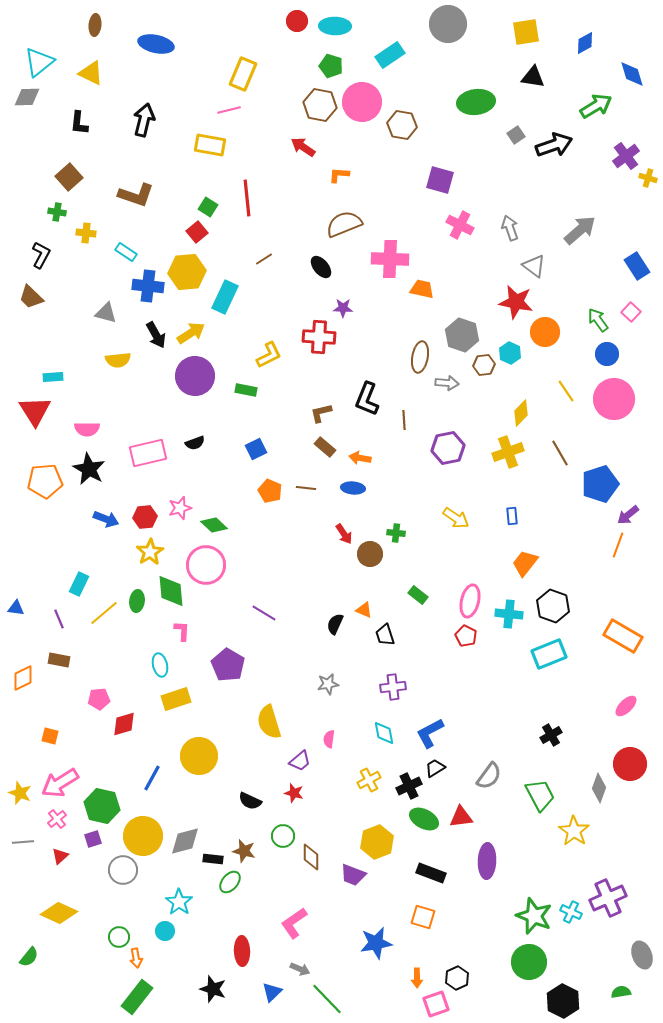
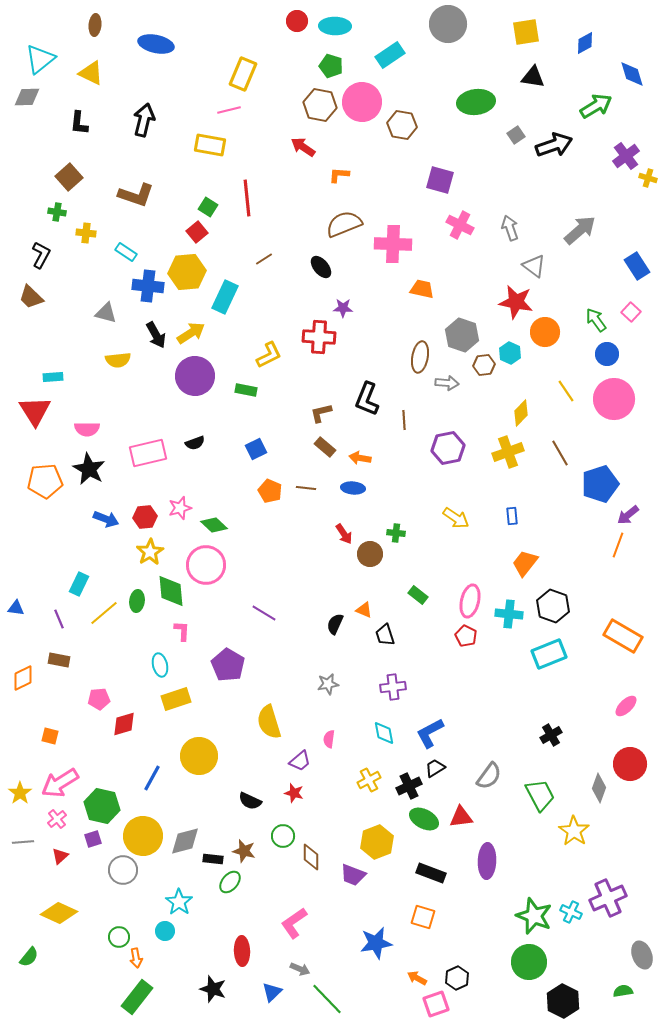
cyan triangle at (39, 62): moved 1 px right, 3 px up
pink cross at (390, 259): moved 3 px right, 15 px up
green arrow at (598, 320): moved 2 px left
yellow star at (20, 793): rotated 15 degrees clockwise
orange arrow at (417, 978): rotated 120 degrees clockwise
green semicircle at (621, 992): moved 2 px right, 1 px up
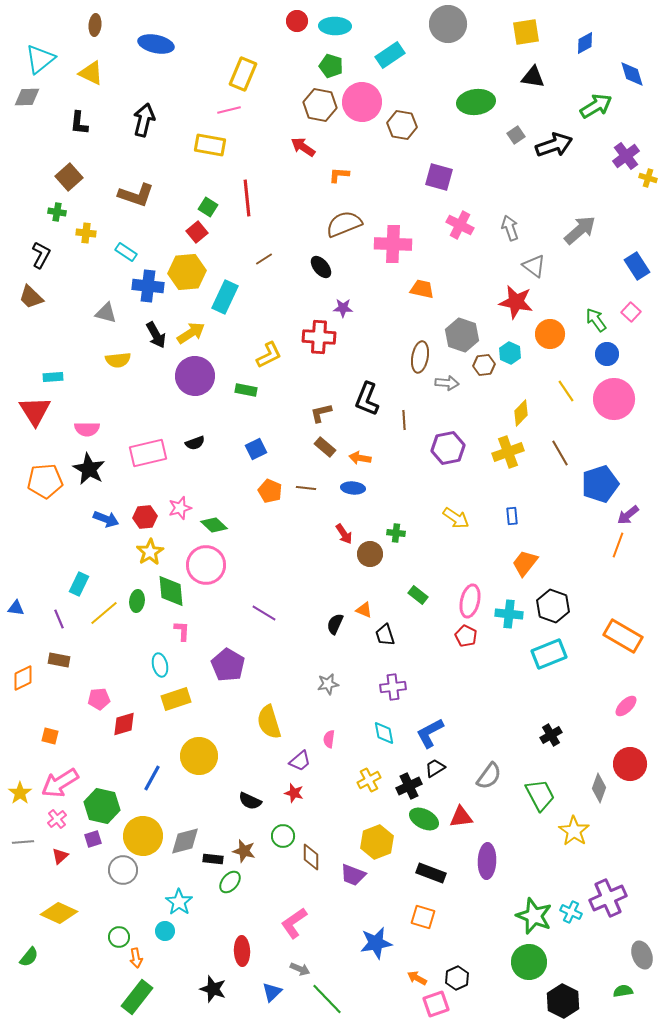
purple square at (440, 180): moved 1 px left, 3 px up
orange circle at (545, 332): moved 5 px right, 2 px down
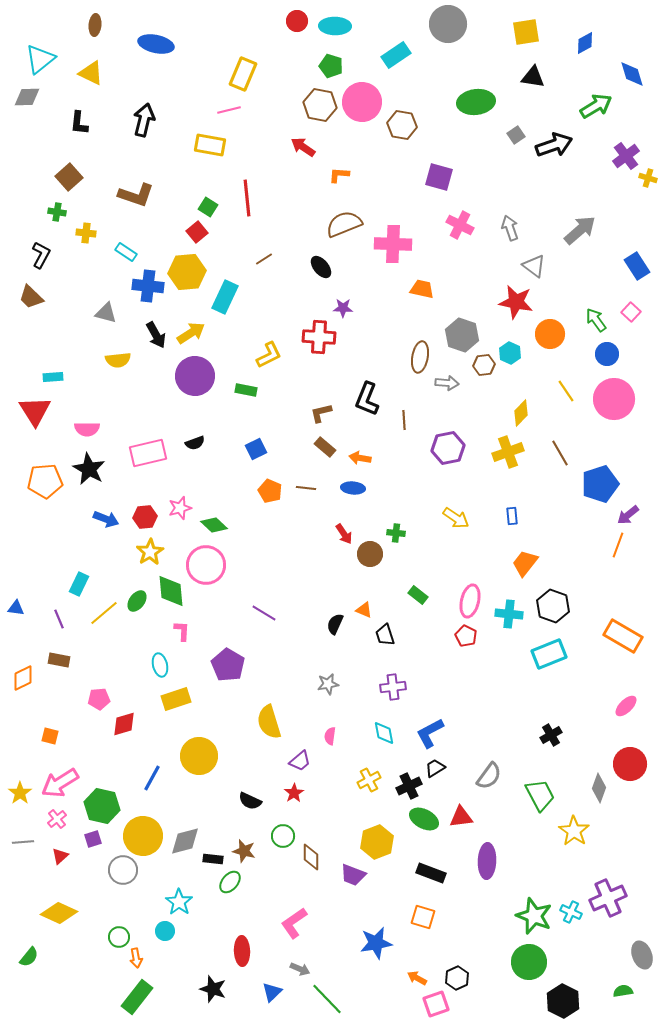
cyan rectangle at (390, 55): moved 6 px right
green ellipse at (137, 601): rotated 30 degrees clockwise
pink semicircle at (329, 739): moved 1 px right, 3 px up
red star at (294, 793): rotated 24 degrees clockwise
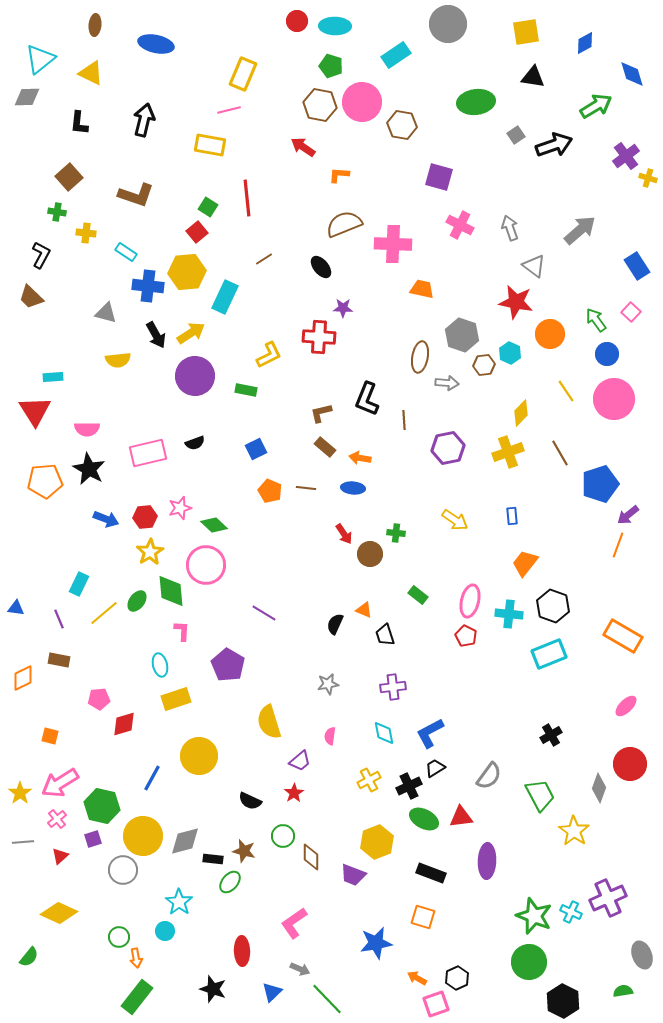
yellow arrow at (456, 518): moved 1 px left, 2 px down
